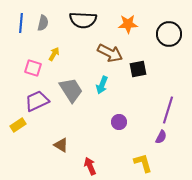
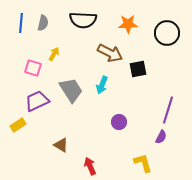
black circle: moved 2 px left, 1 px up
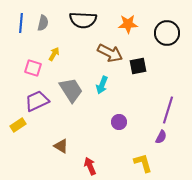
black square: moved 3 px up
brown triangle: moved 1 px down
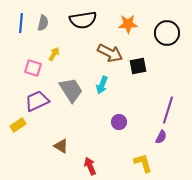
black semicircle: rotated 12 degrees counterclockwise
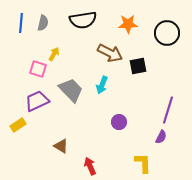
pink square: moved 5 px right, 1 px down
gray trapezoid: rotated 12 degrees counterclockwise
yellow L-shape: rotated 15 degrees clockwise
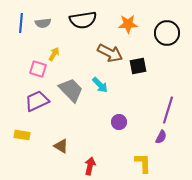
gray semicircle: rotated 70 degrees clockwise
cyan arrow: moved 2 px left; rotated 66 degrees counterclockwise
yellow rectangle: moved 4 px right, 10 px down; rotated 42 degrees clockwise
red arrow: rotated 36 degrees clockwise
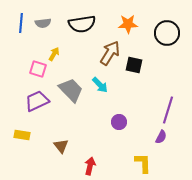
black semicircle: moved 1 px left, 4 px down
brown arrow: rotated 85 degrees counterclockwise
black square: moved 4 px left, 1 px up; rotated 24 degrees clockwise
brown triangle: rotated 21 degrees clockwise
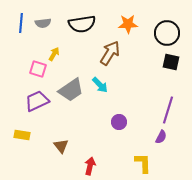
black square: moved 37 px right, 3 px up
gray trapezoid: rotated 100 degrees clockwise
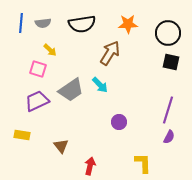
black circle: moved 1 px right
yellow arrow: moved 4 px left, 4 px up; rotated 104 degrees clockwise
purple semicircle: moved 8 px right
